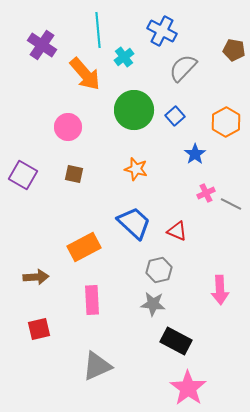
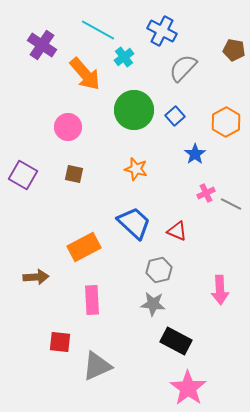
cyan line: rotated 56 degrees counterclockwise
red square: moved 21 px right, 13 px down; rotated 20 degrees clockwise
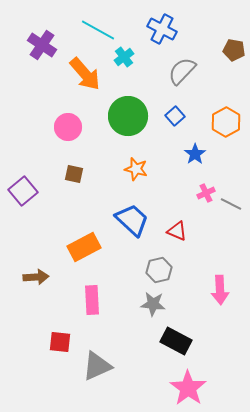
blue cross: moved 2 px up
gray semicircle: moved 1 px left, 3 px down
green circle: moved 6 px left, 6 px down
purple square: moved 16 px down; rotated 20 degrees clockwise
blue trapezoid: moved 2 px left, 3 px up
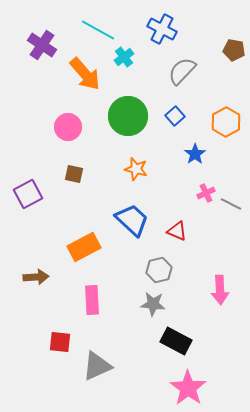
purple square: moved 5 px right, 3 px down; rotated 12 degrees clockwise
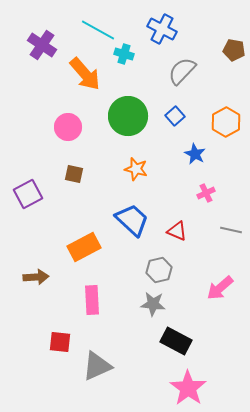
cyan cross: moved 3 px up; rotated 36 degrees counterclockwise
blue star: rotated 10 degrees counterclockwise
gray line: moved 26 px down; rotated 15 degrees counterclockwise
pink arrow: moved 2 px up; rotated 52 degrees clockwise
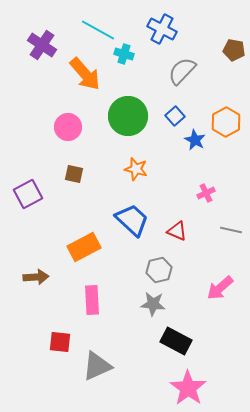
blue star: moved 14 px up
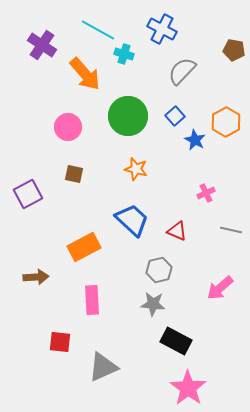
gray triangle: moved 6 px right, 1 px down
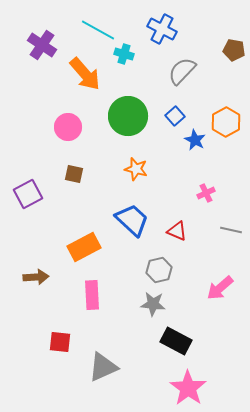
pink rectangle: moved 5 px up
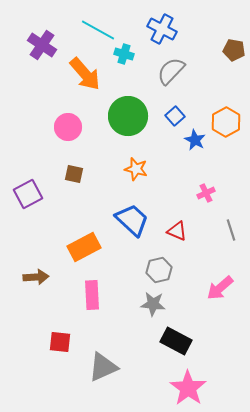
gray semicircle: moved 11 px left
gray line: rotated 60 degrees clockwise
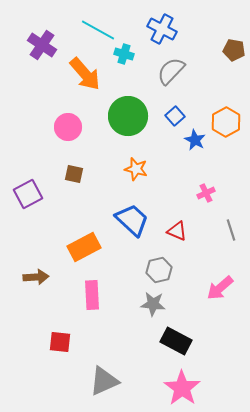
gray triangle: moved 1 px right, 14 px down
pink star: moved 6 px left
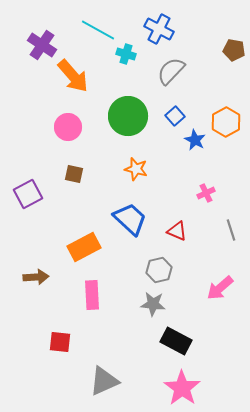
blue cross: moved 3 px left
cyan cross: moved 2 px right
orange arrow: moved 12 px left, 2 px down
blue trapezoid: moved 2 px left, 1 px up
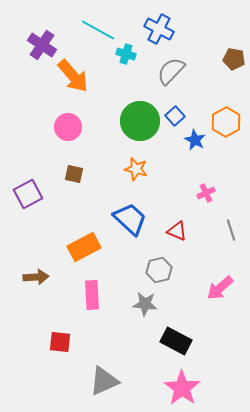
brown pentagon: moved 9 px down
green circle: moved 12 px right, 5 px down
gray star: moved 8 px left
